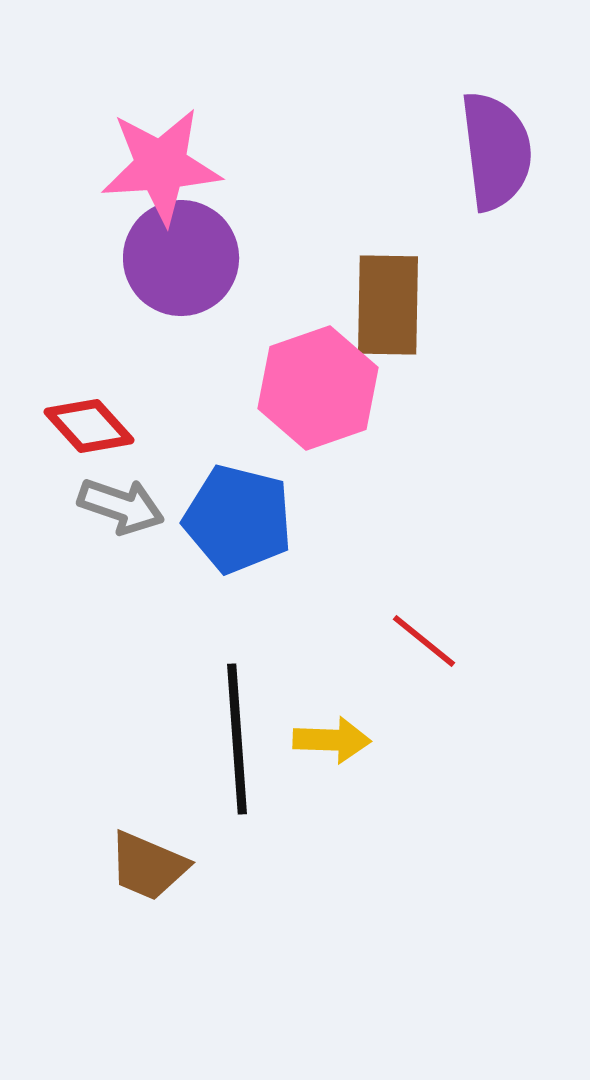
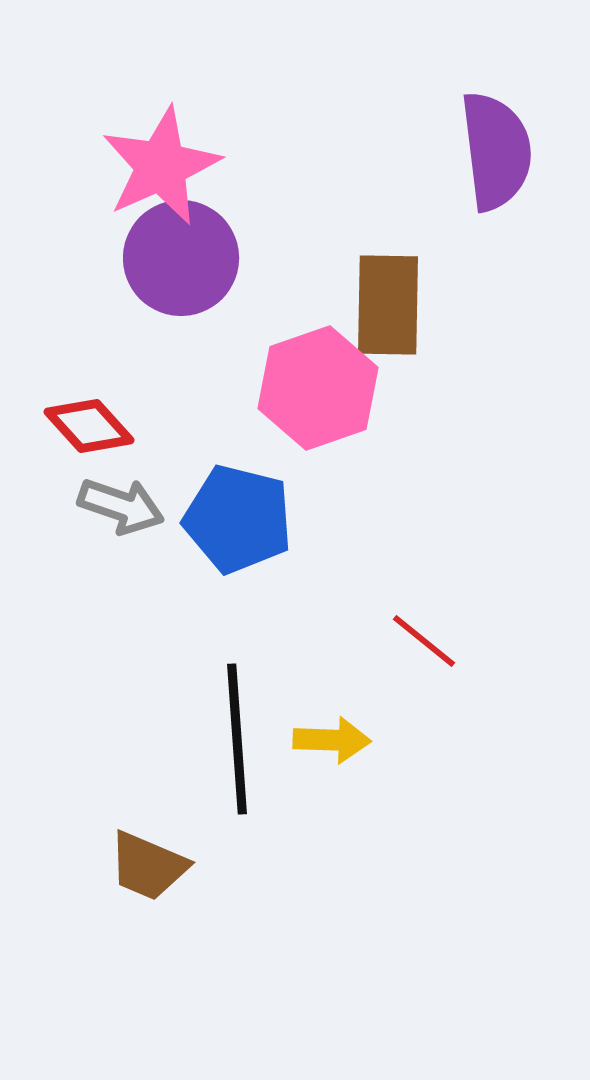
pink star: rotated 20 degrees counterclockwise
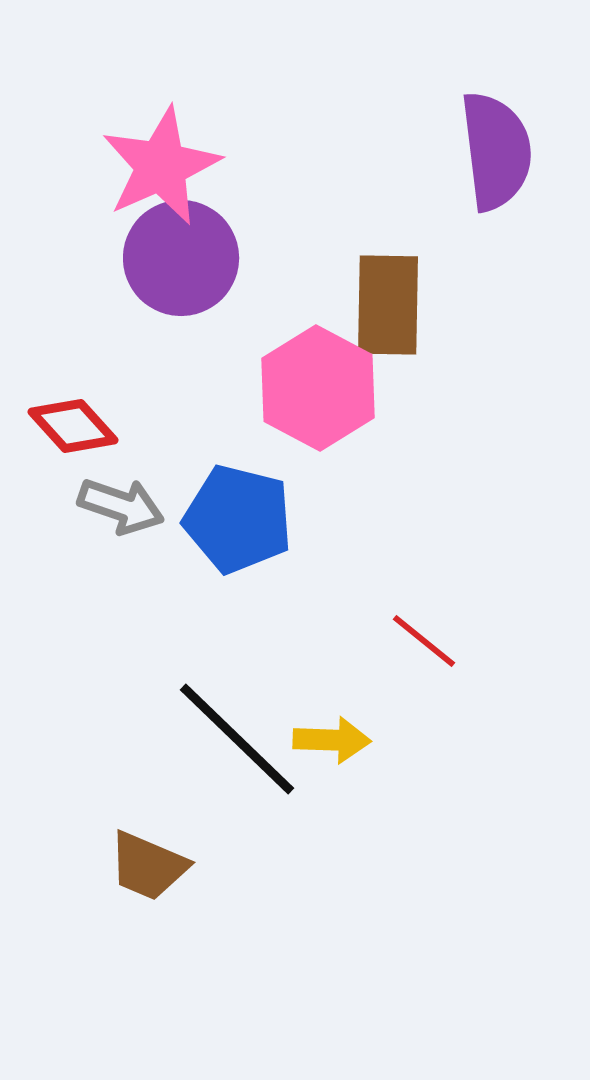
pink hexagon: rotated 13 degrees counterclockwise
red diamond: moved 16 px left
black line: rotated 42 degrees counterclockwise
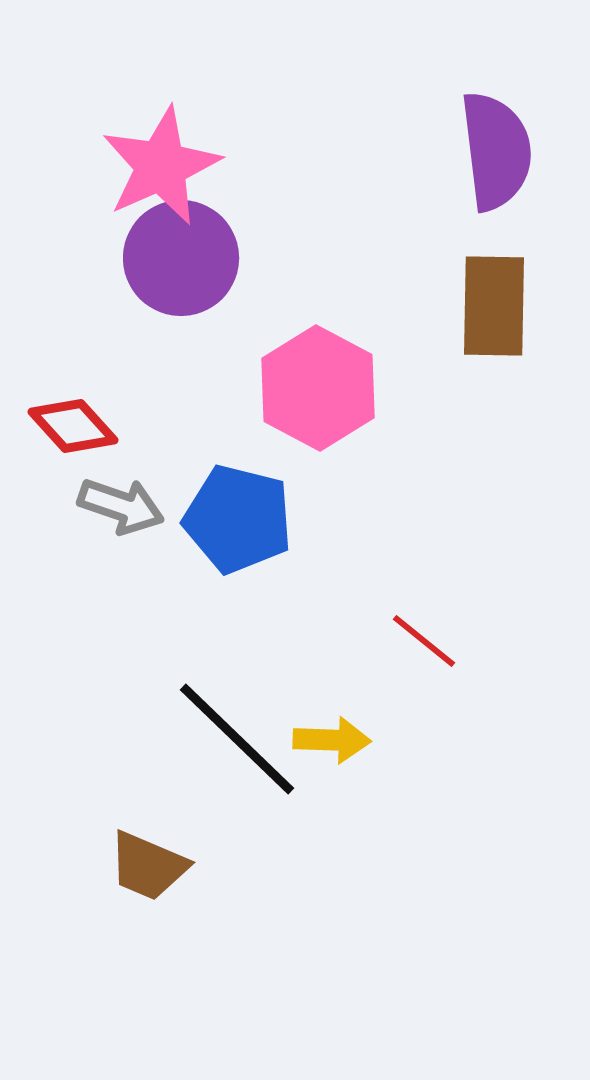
brown rectangle: moved 106 px right, 1 px down
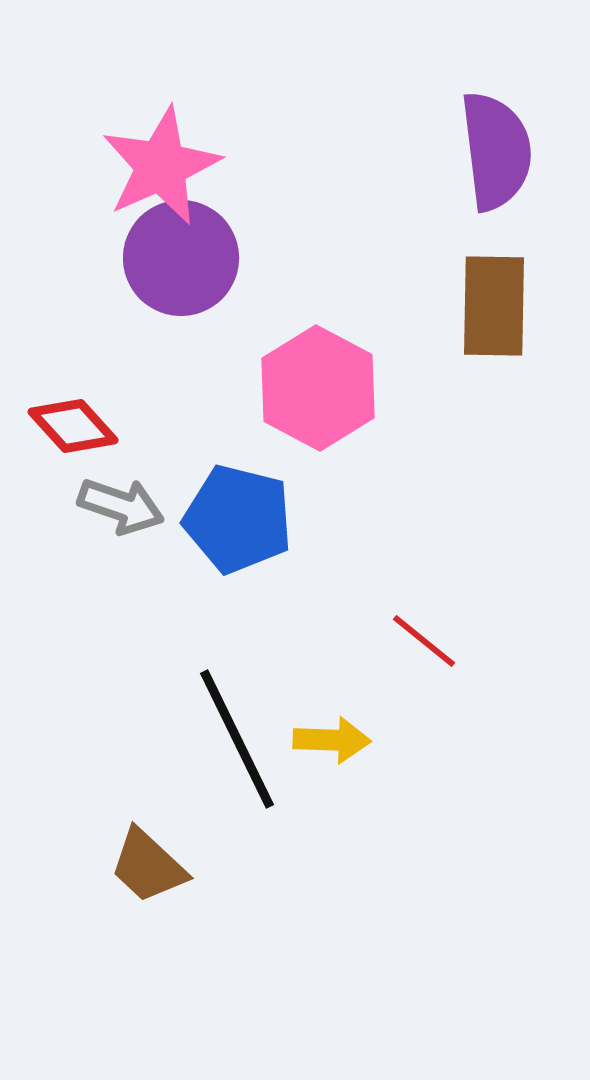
black line: rotated 20 degrees clockwise
brown trapezoid: rotated 20 degrees clockwise
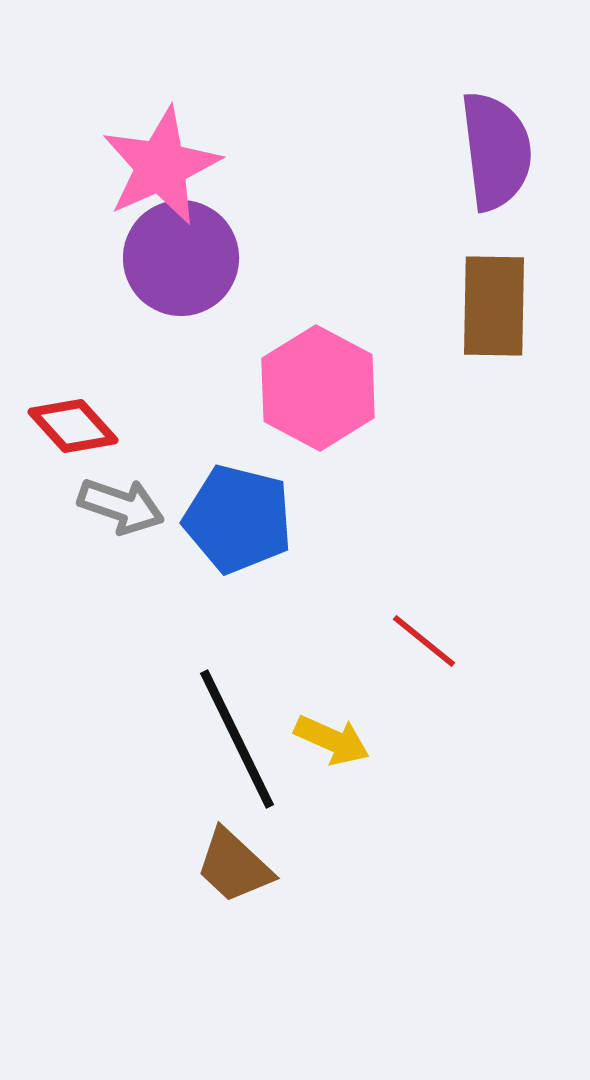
yellow arrow: rotated 22 degrees clockwise
brown trapezoid: moved 86 px right
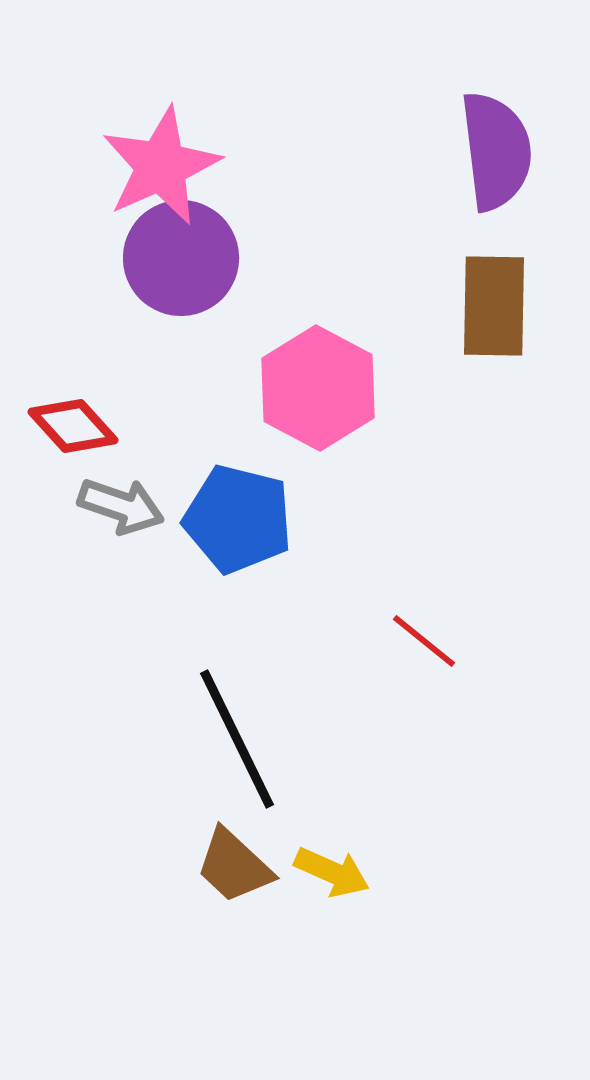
yellow arrow: moved 132 px down
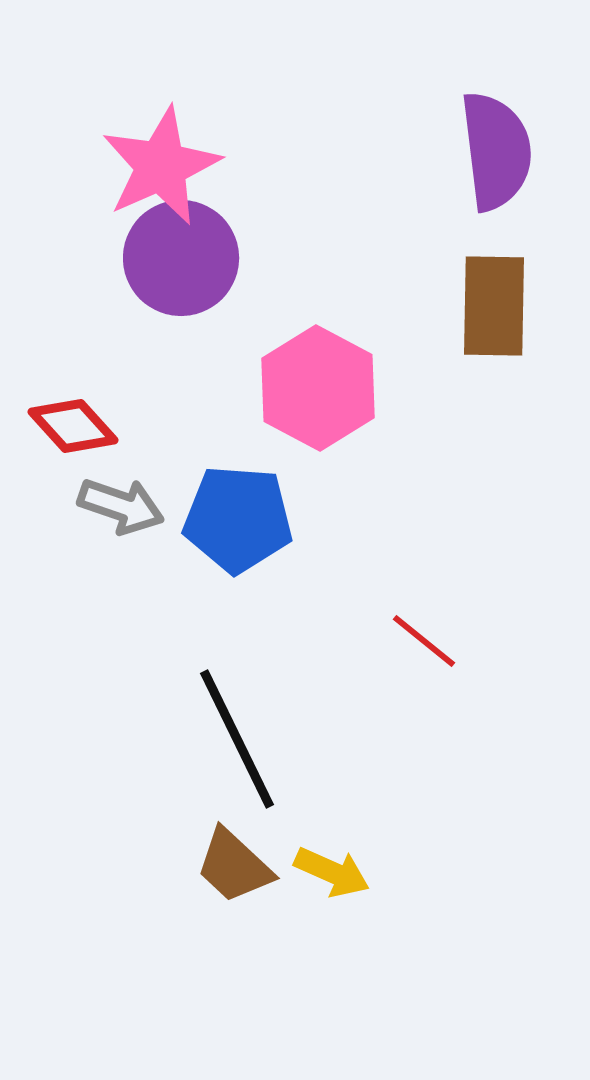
blue pentagon: rotated 10 degrees counterclockwise
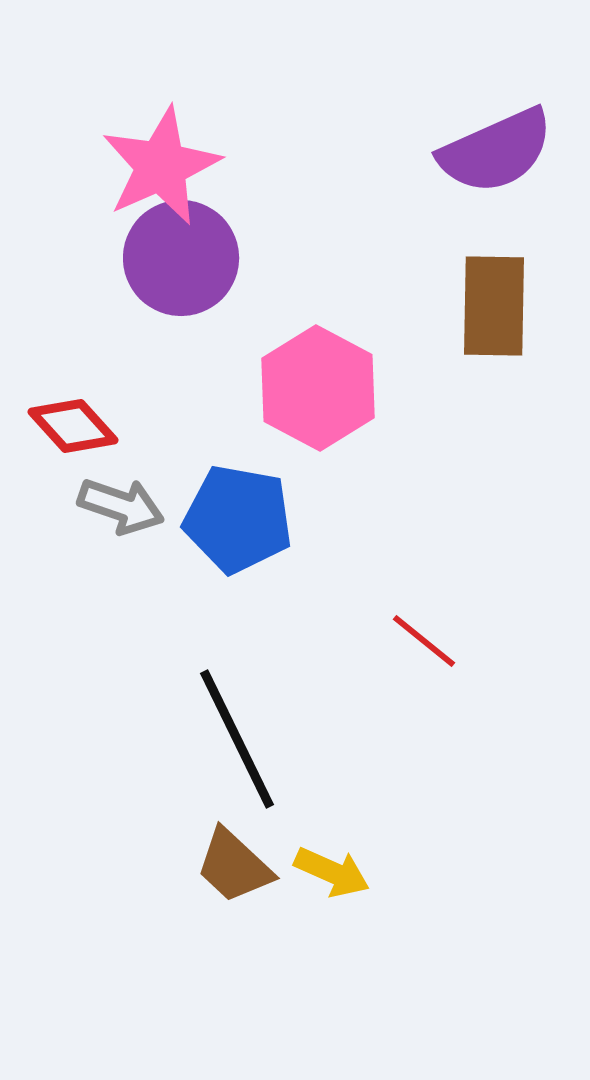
purple semicircle: rotated 73 degrees clockwise
blue pentagon: rotated 6 degrees clockwise
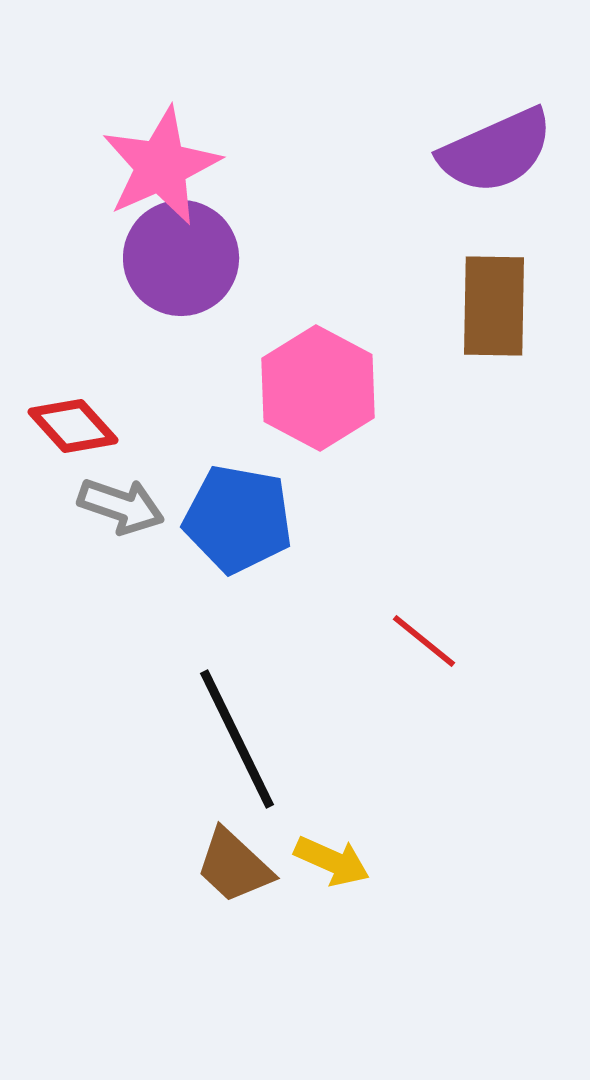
yellow arrow: moved 11 px up
